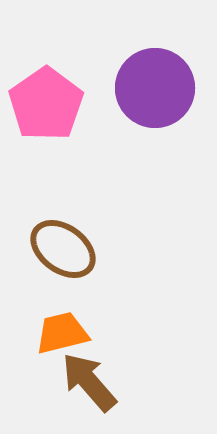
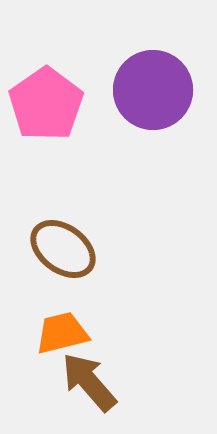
purple circle: moved 2 px left, 2 px down
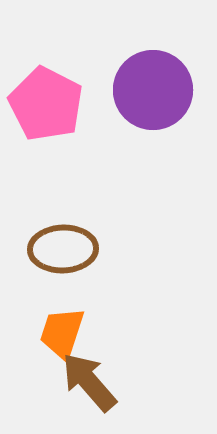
pink pentagon: rotated 10 degrees counterclockwise
brown ellipse: rotated 38 degrees counterclockwise
orange trapezoid: rotated 58 degrees counterclockwise
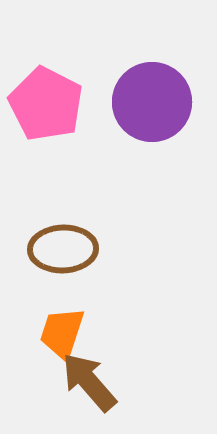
purple circle: moved 1 px left, 12 px down
